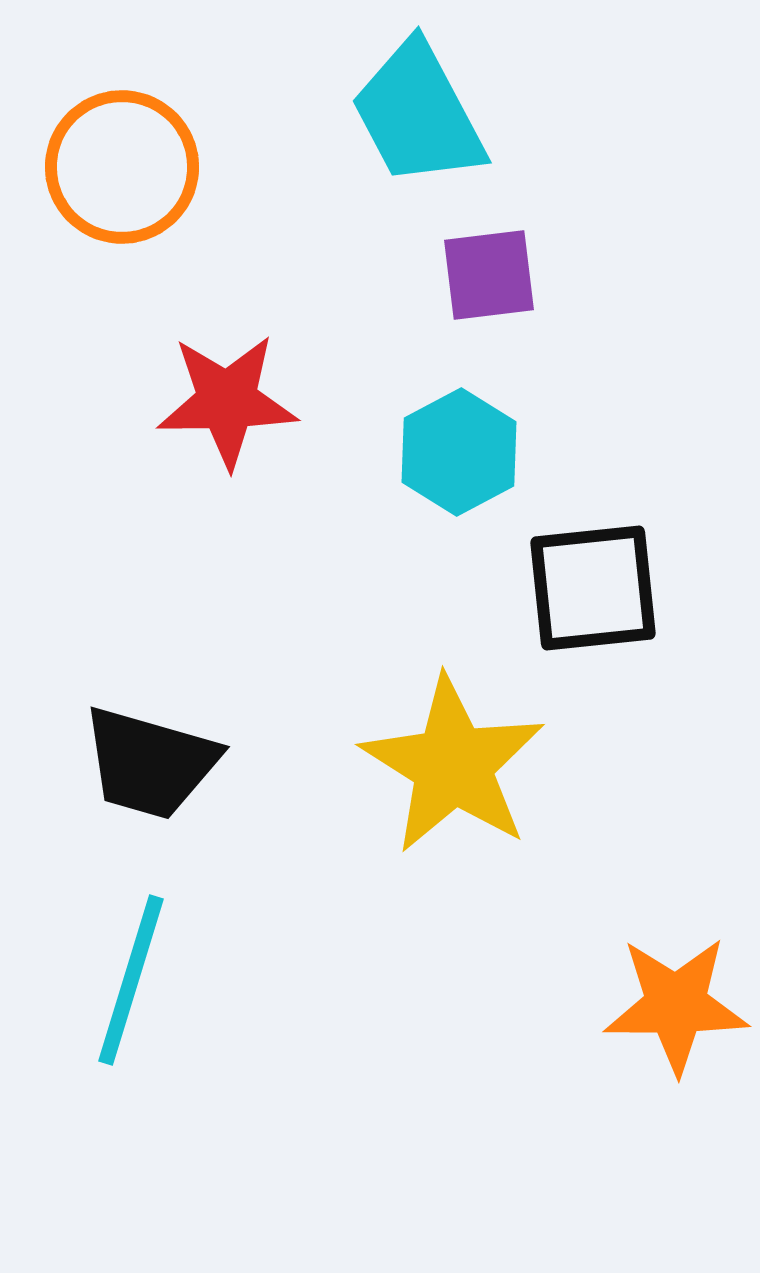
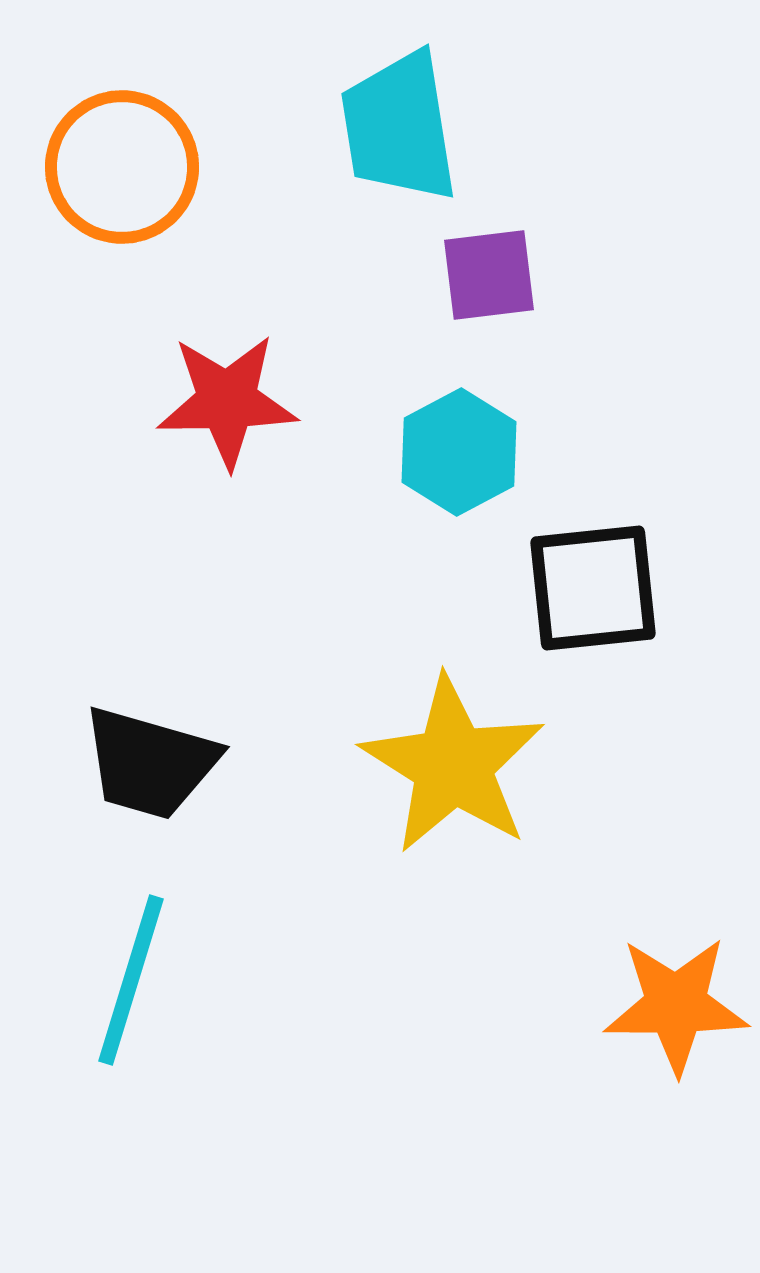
cyan trapezoid: moved 19 px left, 13 px down; rotated 19 degrees clockwise
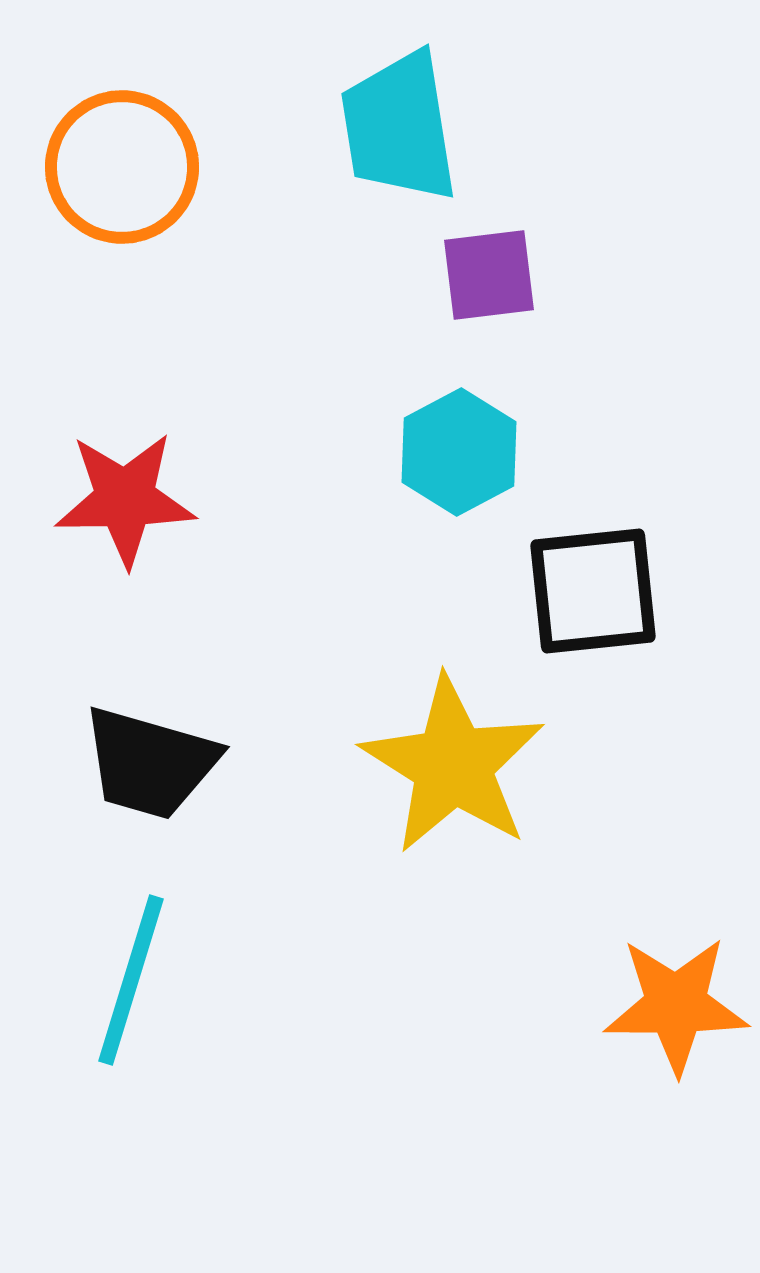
red star: moved 102 px left, 98 px down
black square: moved 3 px down
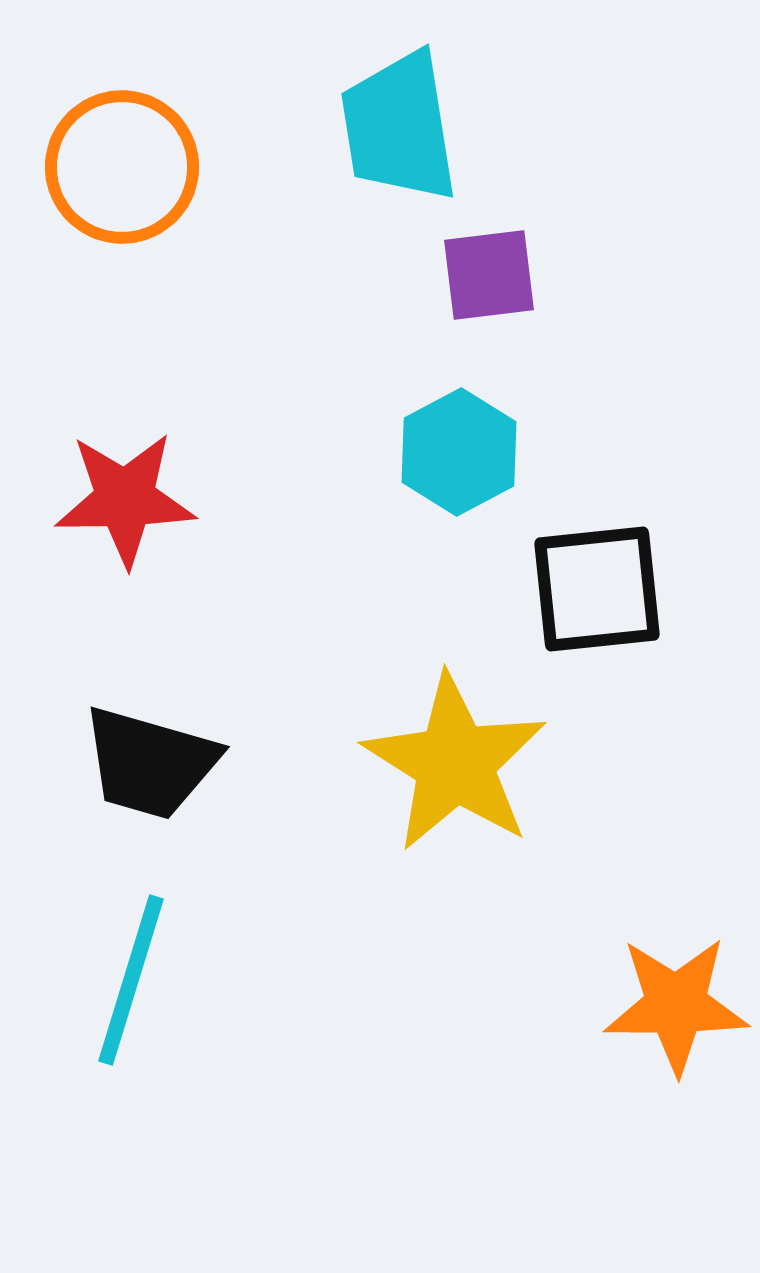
black square: moved 4 px right, 2 px up
yellow star: moved 2 px right, 2 px up
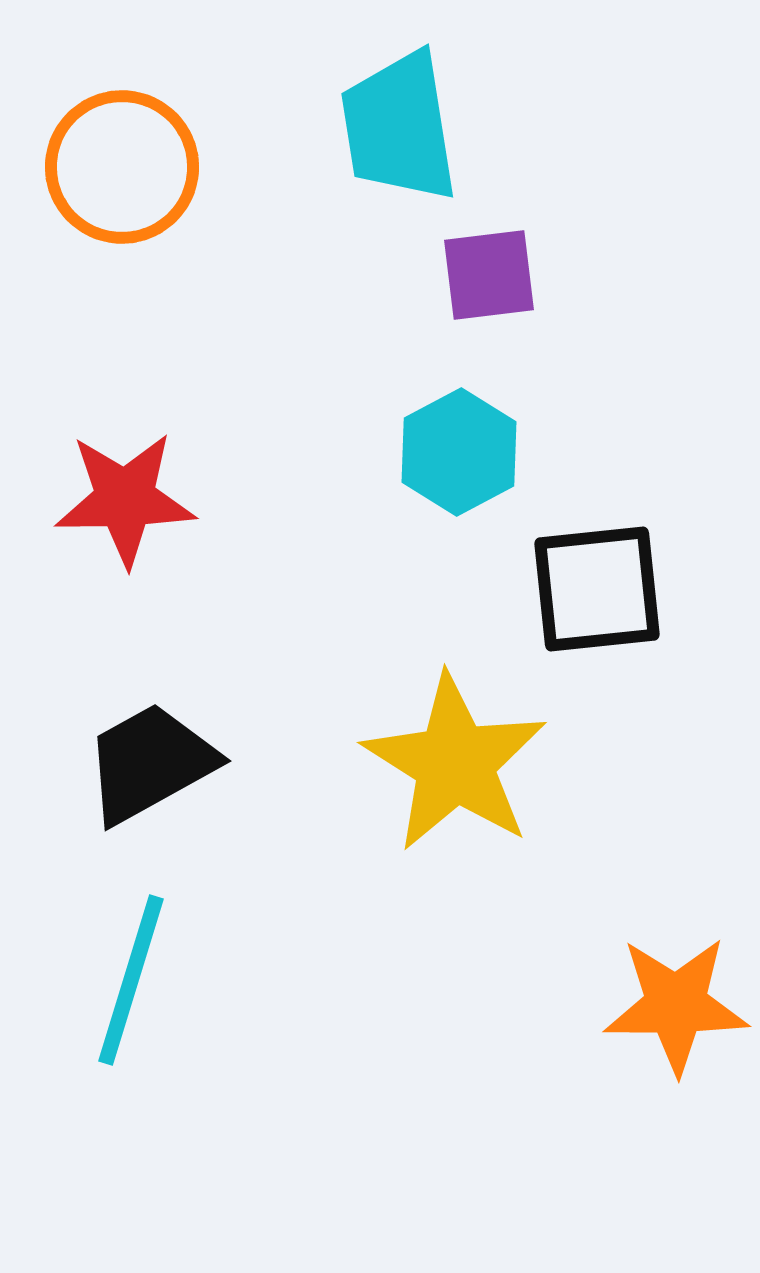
black trapezoid: rotated 135 degrees clockwise
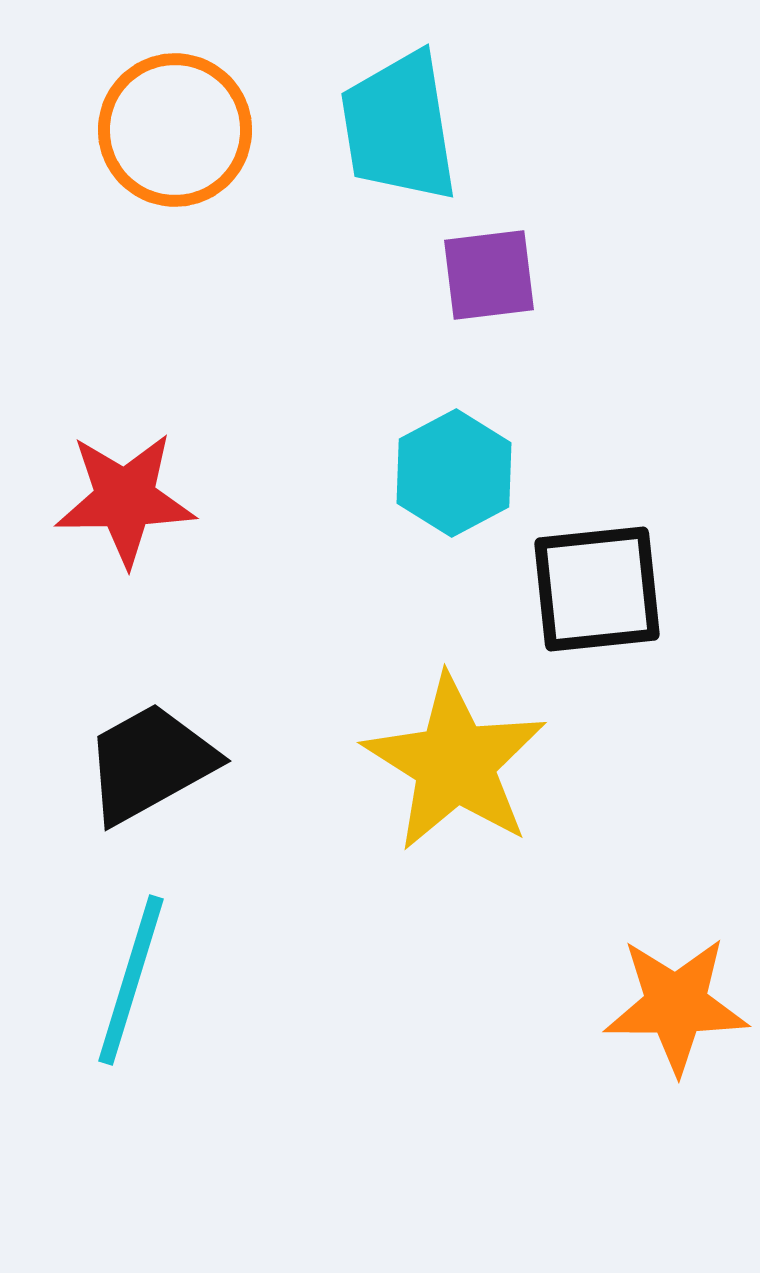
orange circle: moved 53 px right, 37 px up
cyan hexagon: moved 5 px left, 21 px down
